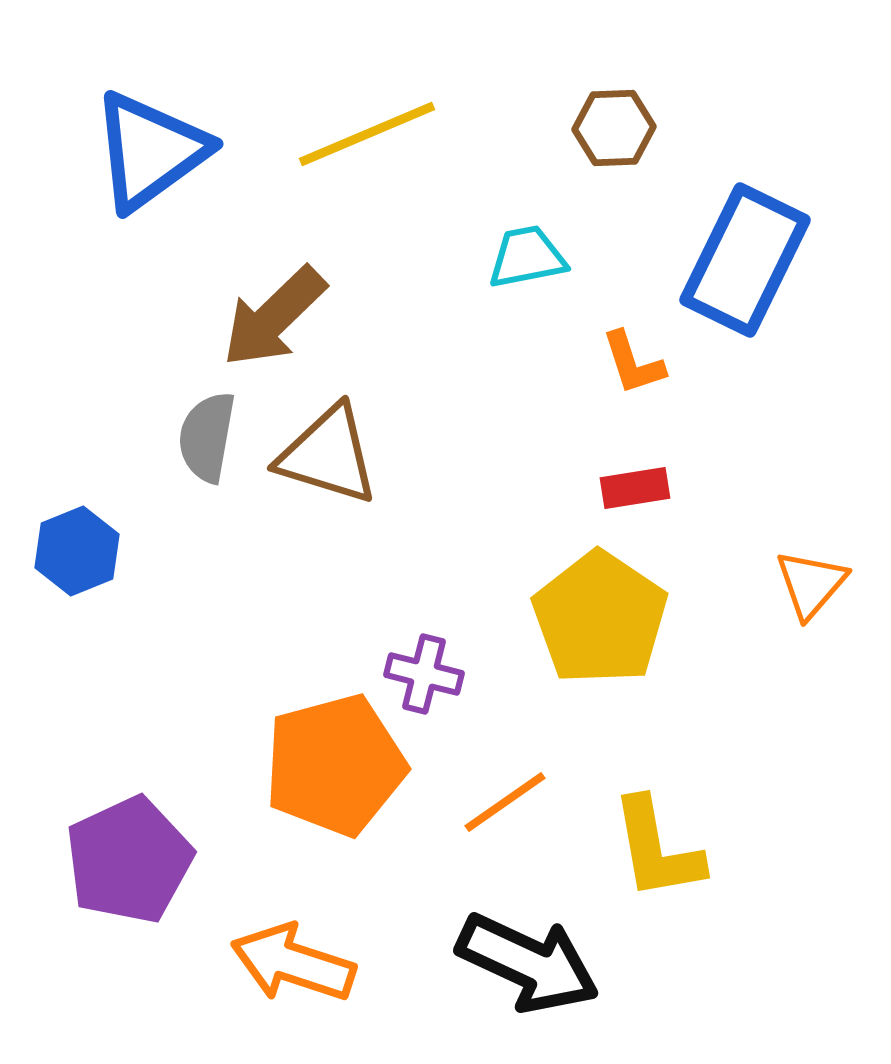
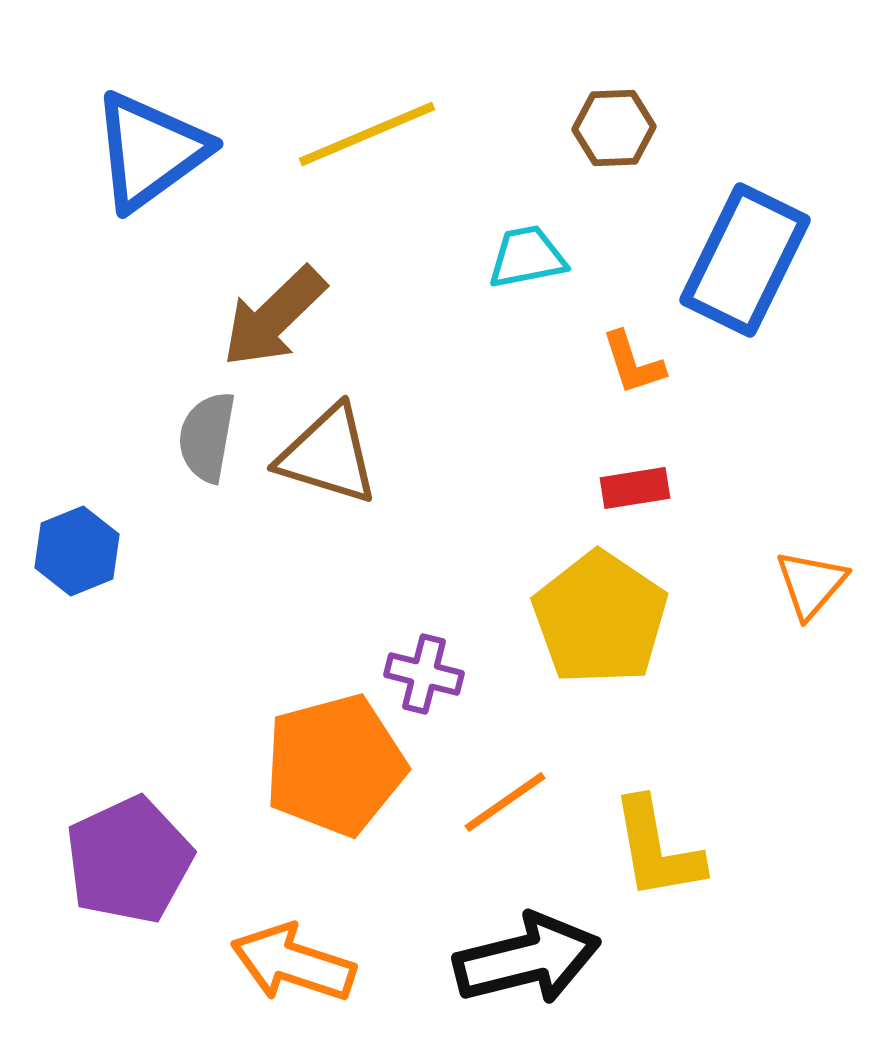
black arrow: moved 1 px left, 4 px up; rotated 39 degrees counterclockwise
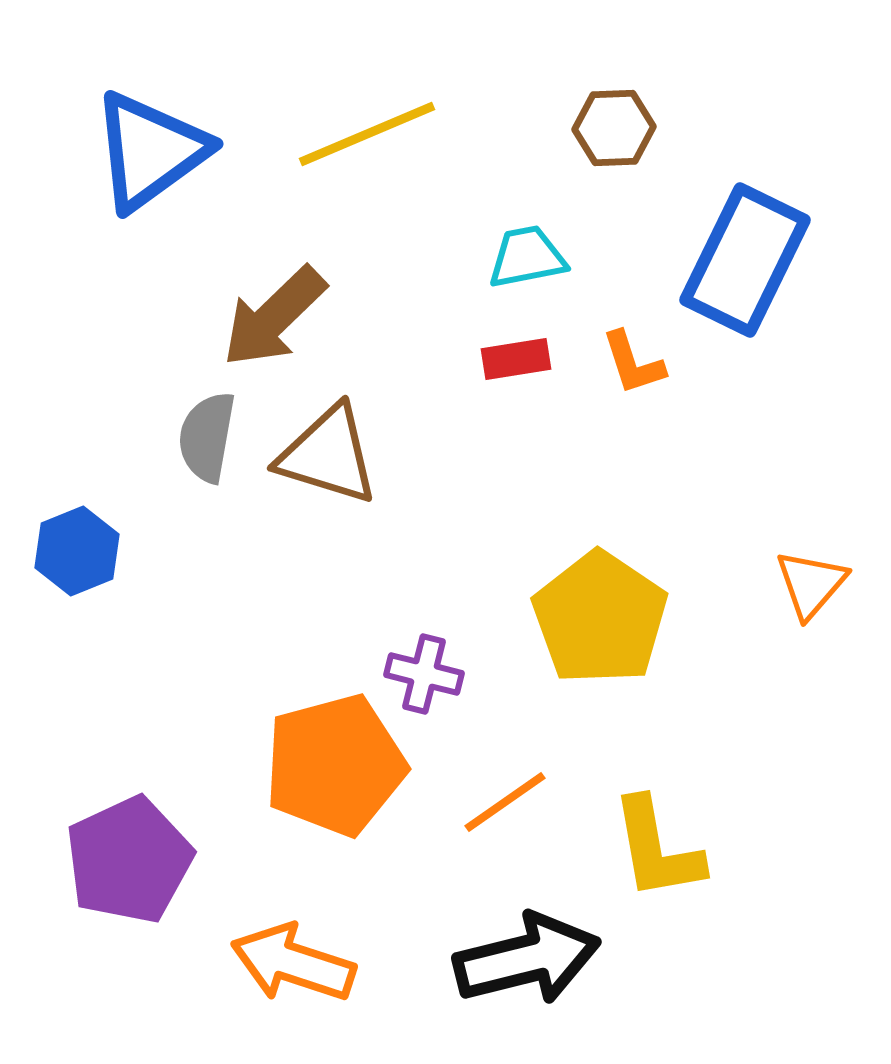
red rectangle: moved 119 px left, 129 px up
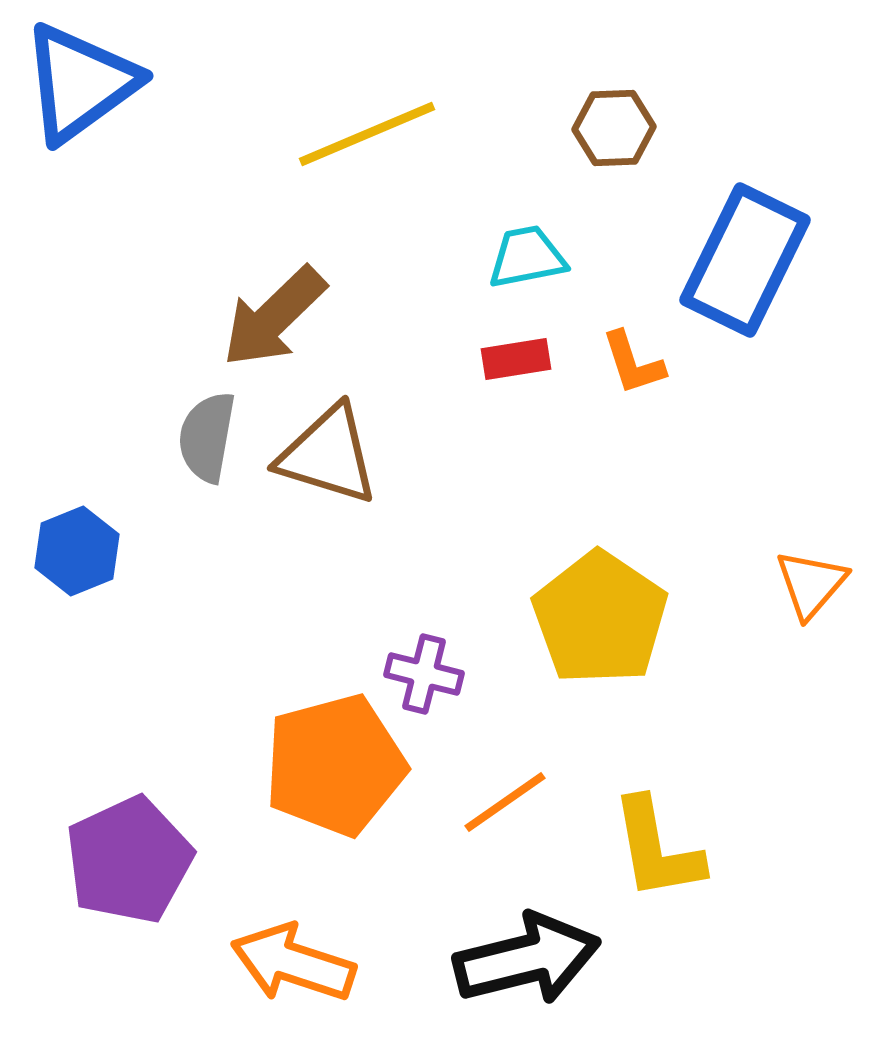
blue triangle: moved 70 px left, 68 px up
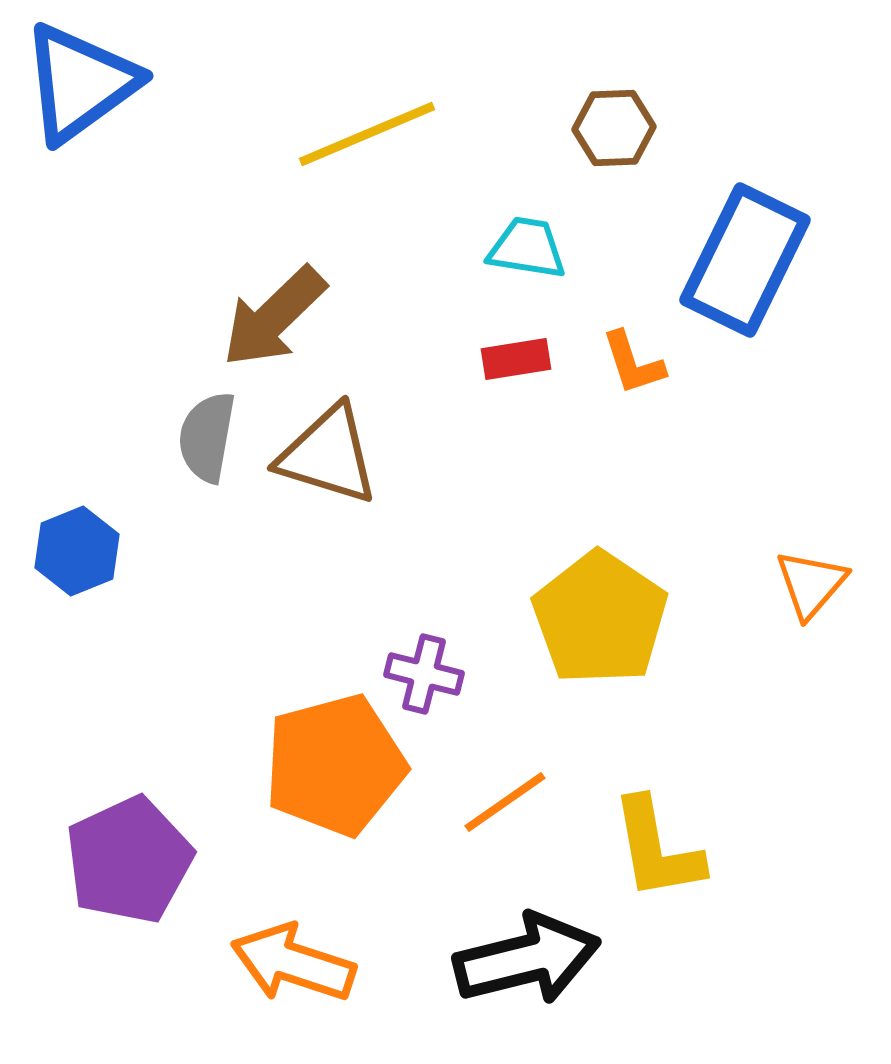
cyan trapezoid: moved 9 px up; rotated 20 degrees clockwise
